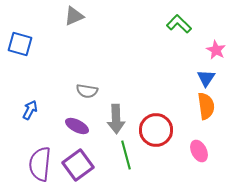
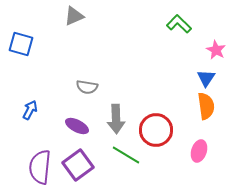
blue square: moved 1 px right
gray semicircle: moved 4 px up
pink ellipse: rotated 45 degrees clockwise
green line: rotated 44 degrees counterclockwise
purple semicircle: moved 3 px down
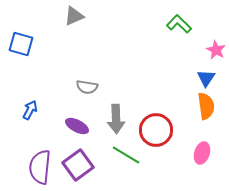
pink ellipse: moved 3 px right, 2 px down
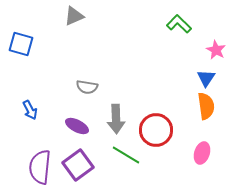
blue arrow: rotated 126 degrees clockwise
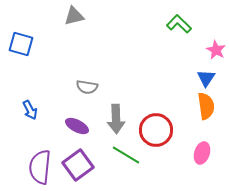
gray triangle: rotated 10 degrees clockwise
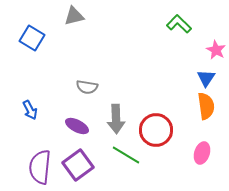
blue square: moved 11 px right, 6 px up; rotated 15 degrees clockwise
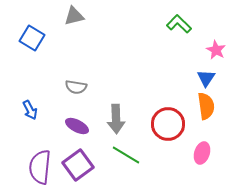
gray semicircle: moved 11 px left
red circle: moved 12 px right, 6 px up
